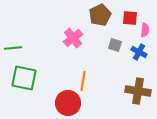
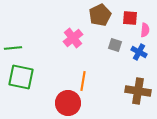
green square: moved 3 px left, 1 px up
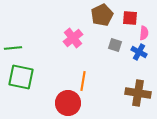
brown pentagon: moved 2 px right
pink semicircle: moved 1 px left, 3 px down
brown cross: moved 2 px down
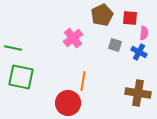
green line: rotated 18 degrees clockwise
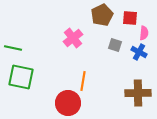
brown cross: rotated 10 degrees counterclockwise
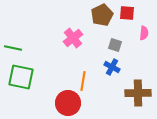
red square: moved 3 px left, 5 px up
blue cross: moved 27 px left, 15 px down
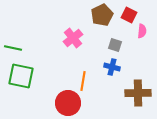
red square: moved 2 px right, 2 px down; rotated 21 degrees clockwise
pink semicircle: moved 2 px left, 2 px up
blue cross: rotated 14 degrees counterclockwise
green square: moved 1 px up
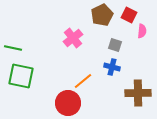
orange line: rotated 42 degrees clockwise
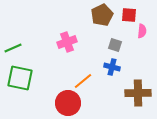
red square: rotated 21 degrees counterclockwise
pink cross: moved 6 px left, 4 px down; rotated 18 degrees clockwise
green line: rotated 36 degrees counterclockwise
green square: moved 1 px left, 2 px down
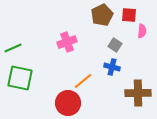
gray square: rotated 16 degrees clockwise
